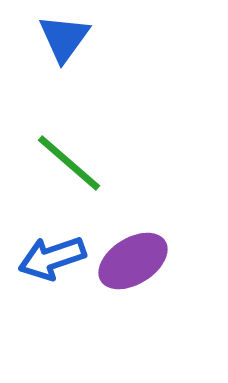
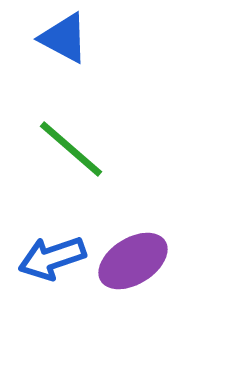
blue triangle: rotated 38 degrees counterclockwise
green line: moved 2 px right, 14 px up
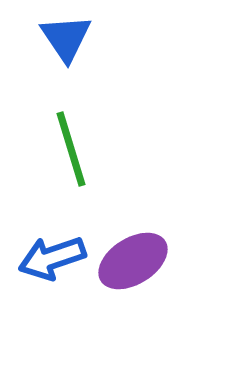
blue triangle: moved 2 px right; rotated 28 degrees clockwise
green line: rotated 32 degrees clockwise
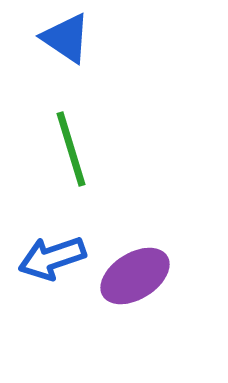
blue triangle: rotated 22 degrees counterclockwise
purple ellipse: moved 2 px right, 15 px down
